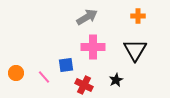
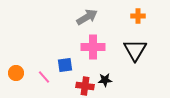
blue square: moved 1 px left
black star: moved 11 px left; rotated 24 degrees clockwise
red cross: moved 1 px right, 1 px down; rotated 18 degrees counterclockwise
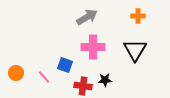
blue square: rotated 28 degrees clockwise
red cross: moved 2 px left
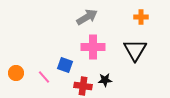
orange cross: moved 3 px right, 1 px down
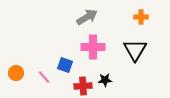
red cross: rotated 12 degrees counterclockwise
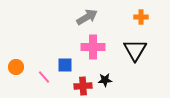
blue square: rotated 21 degrees counterclockwise
orange circle: moved 6 px up
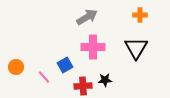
orange cross: moved 1 px left, 2 px up
black triangle: moved 1 px right, 2 px up
blue square: rotated 28 degrees counterclockwise
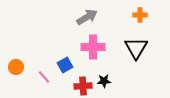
black star: moved 1 px left, 1 px down
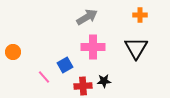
orange circle: moved 3 px left, 15 px up
